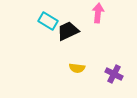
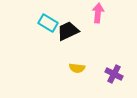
cyan rectangle: moved 2 px down
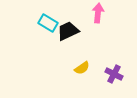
yellow semicircle: moved 5 px right; rotated 42 degrees counterclockwise
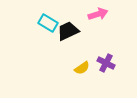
pink arrow: moved 1 px down; rotated 66 degrees clockwise
purple cross: moved 8 px left, 11 px up
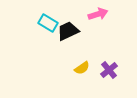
purple cross: moved 3 px right, 7 px down; rotated 24 degrees clockwise
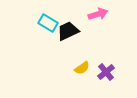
purple cross: moved 3 px left, 2 px down
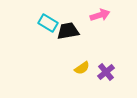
pink arrow: moved 2 px right, 1 px down
black trapezoid: rotated 15 degrees clockwise
